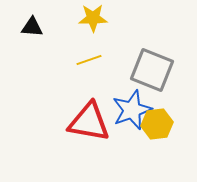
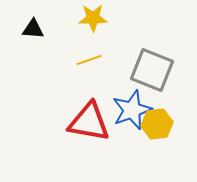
black triangle: moved 1 px right, 2 px down
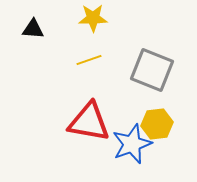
blue star: moved 34 px down
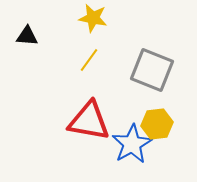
yellow star: rotated 12 degrees clockwise
black triangle: moved 6 px left, 7 px down
yellow line: rotated 35 degrees counterclockwise
red triangle: moved 1 px up
blue star: rotated 9 degrees counterclockwise
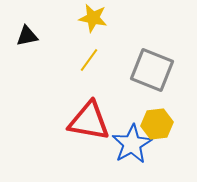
black triangle: rotated 15 degrees counterclockwise
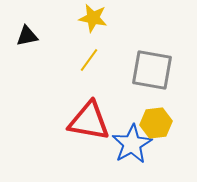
gray square: rotated 12 degrees counterclockwise
yellow hexagon: moved 1 px left, 1 px up
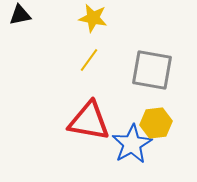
black triangle: moved 7 px left, 21 px up
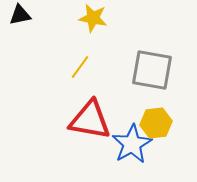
yellow line: moved 9 px left, 7 px down
red triangle: moved 1 px right, 1 px up
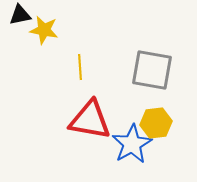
yellow star: moved 49 px left, 12 px down
yellow line: rotated 40 degrees counterclockwise
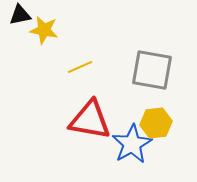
yellow line: rotated 70 degrees clockwise
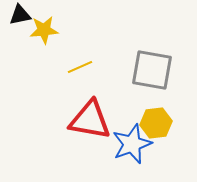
yellow star: rotated 16 degrees counterclockwise
blue star: rotated 9 degrees clockwise
